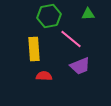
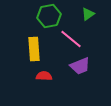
green triangle: rotated 32 degrees counterclockwise
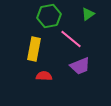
yellow rectangle: rotated 15 degrees clockwise
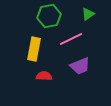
pink line: rotated 65 degrees counterclockwise
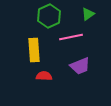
green hexagon: rotated 15 degrees counterclockwise
pink line: moved 2 px up; rotated 15 degrees clockwise
yellow rectangle: moved 1 px down; rotated 15 degrees counterclockwise
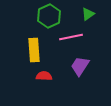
purple trapezoid: rotated 145 degrees clockwise
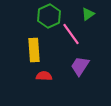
pink line: moved 3 px up; rotated 65 degrees clockwise
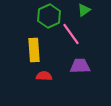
green triangle: moved 4 px left, 4 px up
purple trapezoid: rotated 55 degrees clockwise
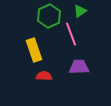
green triangle: moved 4 px left, 1 px down
pink line: rotated 15 degrees clockwise
yellow rectangle: rotated 15 degrees counterclockwise
purple trapezoid: moved 1 px left, 1 px down
